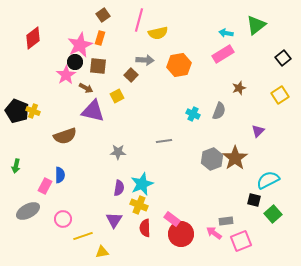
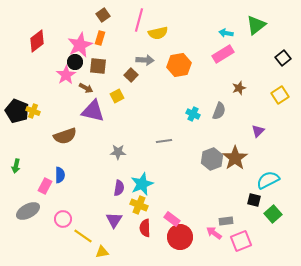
red diamond at (33, 38): moved 4 px right, 3 px down
red circle at (181, 234): moved 1 px left, 3 px down
yellow line at (83, 236): rotated 54 degrees clockwise
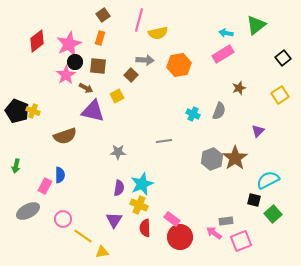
pink star at (80, 45): moved 11 px left, 1 px up
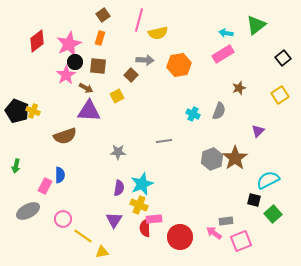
purple triangle at (93, 111): moved 4 px left; rotated 10 degrees counterclockwise
pink rectangle at (172, 219): moved 18 px left; rotated 42 degrees counterclockwise
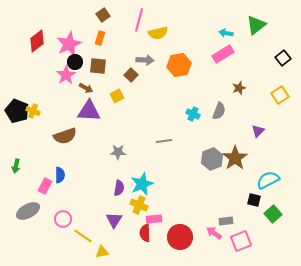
red semicircle at (145, 228): moved 5 px down
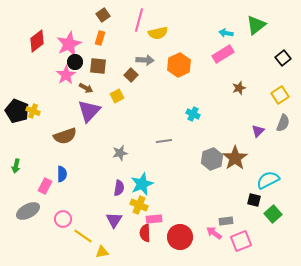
orange hexagon at (179, 65): rotated 15 degrees counterclockwise
purple triangle at (89, 111): rotated 50 degrees counterclockwise
gray semicircle at (219, 111): moved 64 px right, 12 px down
gray star at (118, 152): moved 2 px right, 1 px down; rotated 14 degrees counterclockwise
blue semicircle at (60, 175): moved 2 px right, 1 px up
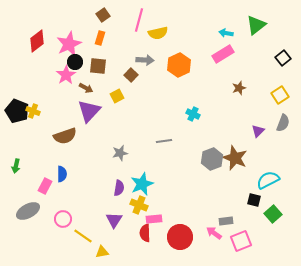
brown star at (235, 158): rotated 15 degrees counterclockwise
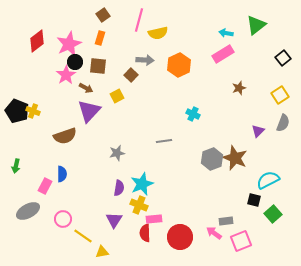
gray star at (120, 153): moved 3 px left
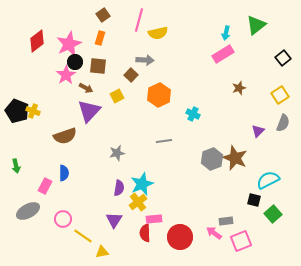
cyan arrow at (226, 33): rotated 88 degrees counterclockwise
orange hexagon at (179, 65): moved 20 px left, 30 px down
green arrow at (16, 166): rotated 24 degrees counterclockwise
blue semicircle at (62, 174): moved 2 px right, 1 px up
yellow cross at (139, 205): moved 1 px left, 3 px up; rotated 30 degrees clockwise
